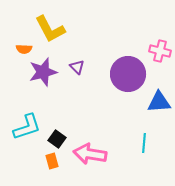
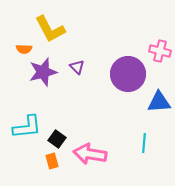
cyan L-shape: rotated 12 degrees clockwise
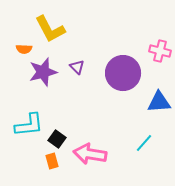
purple circle: moved 5 px left, 1 px up
cyan L-shape: moved 2 px right, 2 px up
cyan line: rotated 36 degrees clockwise
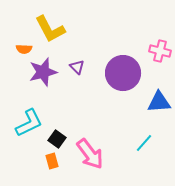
cyan L-shape: moved 2 px up; rotated 20 degrees counterclockwise
pink arrow: rotated 136 degrees counterclockwise
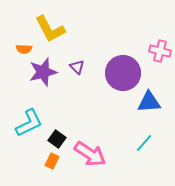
blue triangle: moved 10 px left
pink arrow: rotated 20 degrees counterclockwise
orange rectangle: rotated 42 degrees clockwise
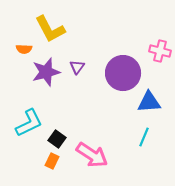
purple triangle: rotated 21 degrees clockwise
purple star: moved 3 px right
cyan line: moved 6 px up; rotated 18 degrees counterclockwise
pink arrow: moved 2 px right, 1 px down
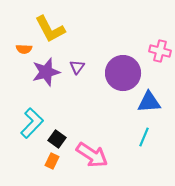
cyan L-shape: moved 3 px right; rotated 20 degrees counterclockwise
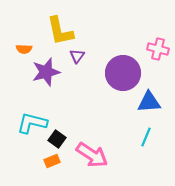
yellow L-shape: moved 10 px right, 2 px down; rotated 16 degrees clockwise
pink cross: moved 2 px left, 2 px up
purple triangle: moved 11 px up
cyan L-shape: rotated 120 degrees counterclockwise
cyan line: moved 2 px right
orange rectangle: rotated 42 degrees clockwise
